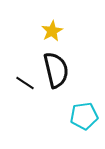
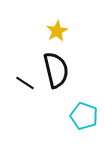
yellow star: moved 5 px right
cyan pentagon: rotated 28 degrees clockwise
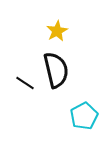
cyan pentagon: rotated 24 degrees clockwise
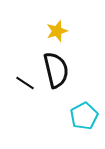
yellow star: rotated 10 degrees clockwise
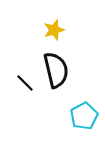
yellow star: moved 3 px left, 1 px up
black line: rotated 12 degrees clockwise
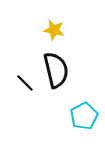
yellow star: rotated 30 degrees clockwise
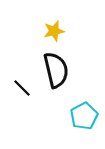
yellow star: moved 1 px down; rotated 25 degrees counterclockwise
black line: moved 3 px left, 5 px down
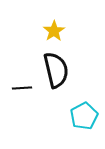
yellow star: rotated 20 degrees counterclockwise
black line: rotated 48 degrees counterclockwise
